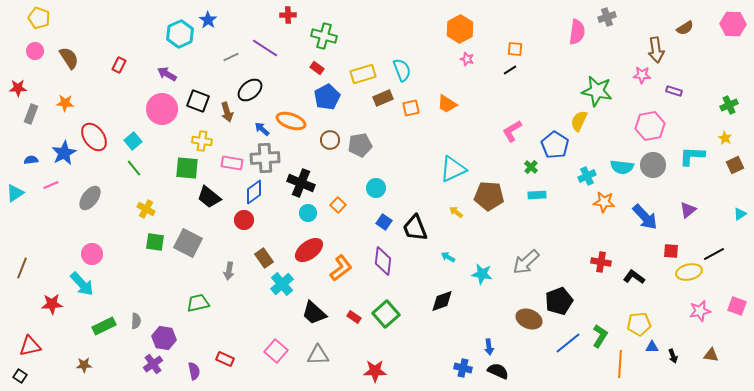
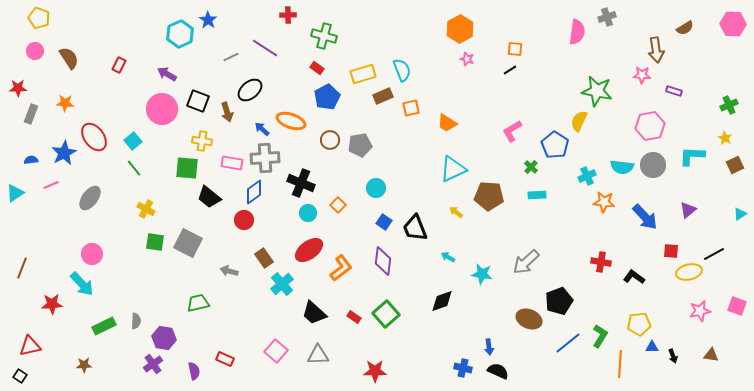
brown rectangle at (383, 98): moved 2 px up
orange trapezoid at (447, 104): moved 19 px down
gray arrow at (229, 271): rotated 96 degrees clockwise
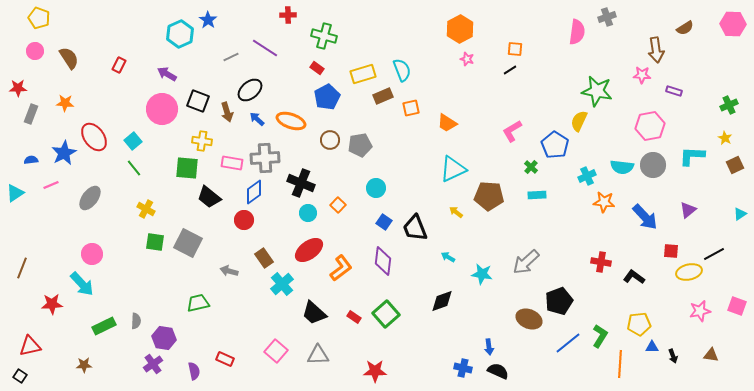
blue arrow at (262, 129): moved 5 px left, 10 px up
